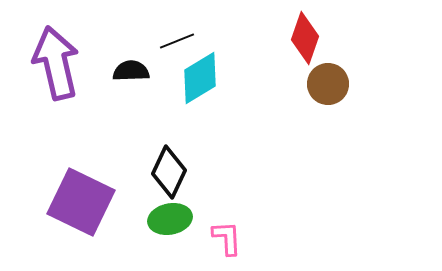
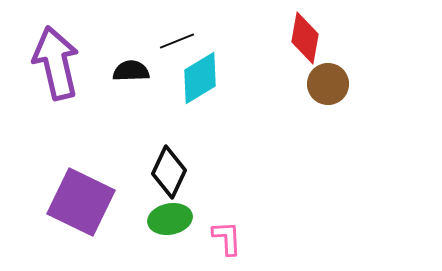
red diamond: rotated 9 degrees counterclockwise
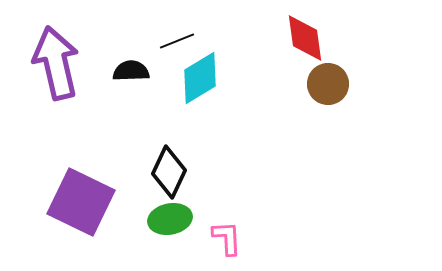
red diamond: rotated 18 degrees counterclockwise
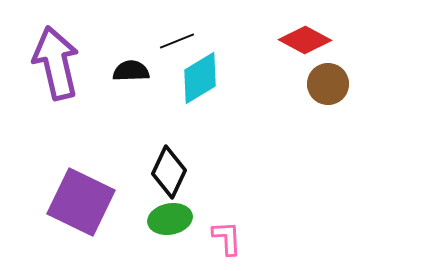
red diamond: moved 2 px down; rotated 54 degrees counterclockwise
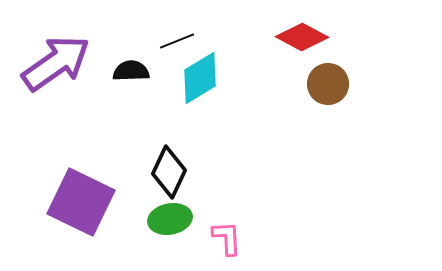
red diamond: moved 3 px left, 3 px up
purple arrow: rotated 68 degrees clockwise
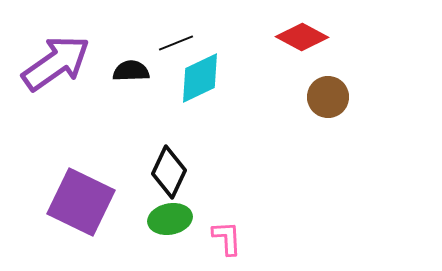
black line: moved 1 px left, 2 px down
cyan diamond: rotated 6 degrees clockwise
brown circle: moved 13 px down
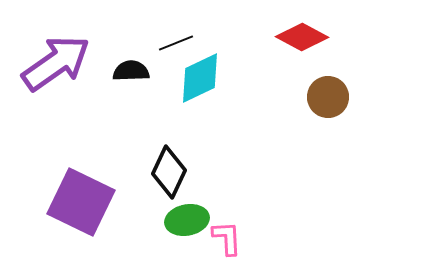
green ellipse: moved 17 px right, 1 px down
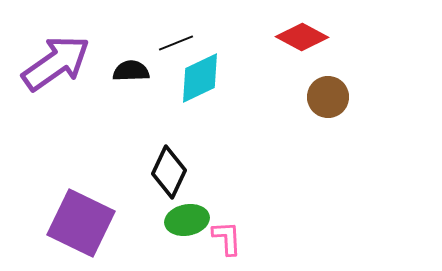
purple square: moved 21 px down
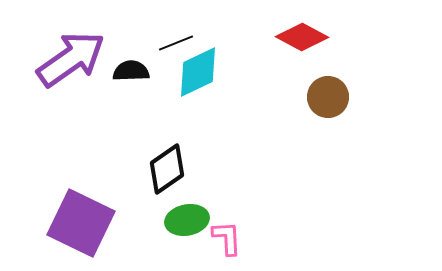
purple arrow: moved 15 px right, 4 px up
cyan diamond: moved 2 px left, 6 px up
black diamond: moved 2 px left, 3 px up; rotated 30 degrees clockwise
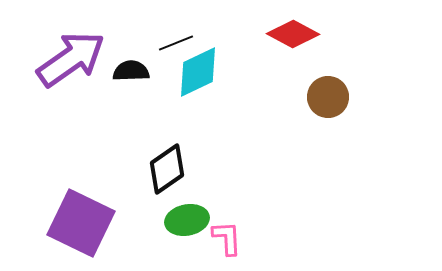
red diamond: moved 9 px left, 3 px up
